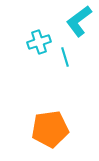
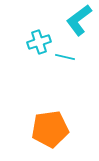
cyan L-shape: moved 1 px up
cyan line: rotated 60 degrees counterclockwise
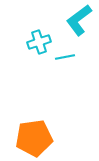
cyan line: rotated 24 degrees counterclockwise
orange pentagon: moved 16 px left, 9 px down
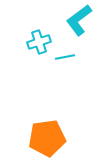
orange pentagon: moved 13 px right
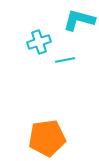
cyan L-shape: rotated 52 degrees clockwise
cyan line: moved 3 px down
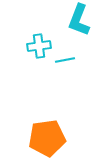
cyan L-shape: rotated 84 degrees counterclockwise
cyan cross: moved 4 px down; rotated 10 degrees clockwise
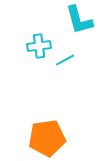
cyan L-shape: rotated 36 degrees counterclockwise
cyan line: rotated 18 degrees counterclockwise
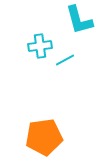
cyan cross: moved 1 px right
orange pentagon: moved 3 px left, 1 px up
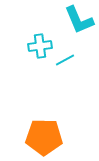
cyan L-shape: rotated 8 degrees counterclockwise
orange pentagon: rotated 9 degrees clockwise
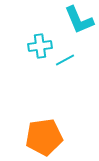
orange pentagon: rotated 9 degrees counterclockwise
